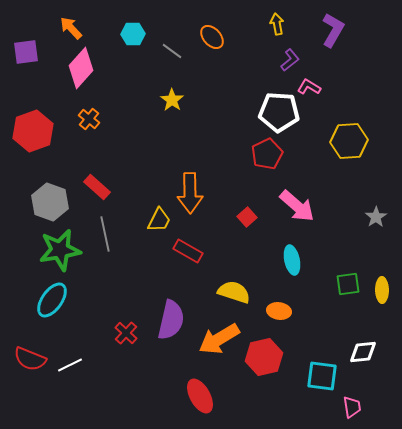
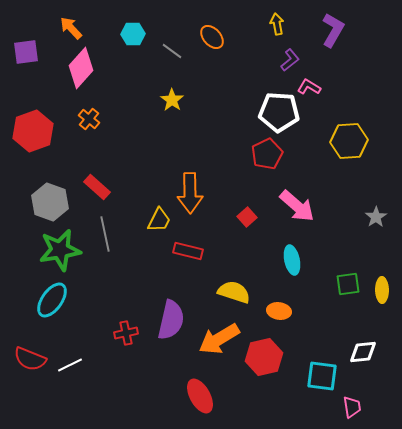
red rectangle at (188, 251): rotated 16 degrees counterclockwise
red cross at (126, 333): rotated 35 degrees clockwise
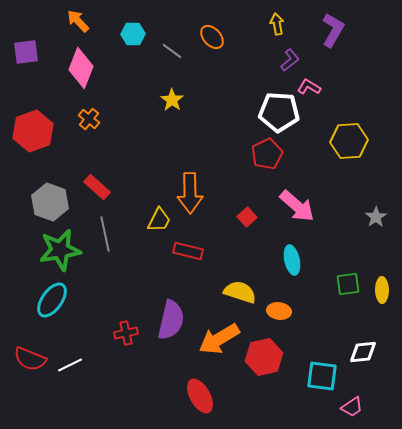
orange arrow at (71, 28): moved 7 px right, 7 px up
pink diamond at (81, 68): rotated 21 degrees counterclockwise
yellow semicircle at (234, 292): moved 6 px right
pink trapezoid at (352, 407): rotated 65 degrees clockwise
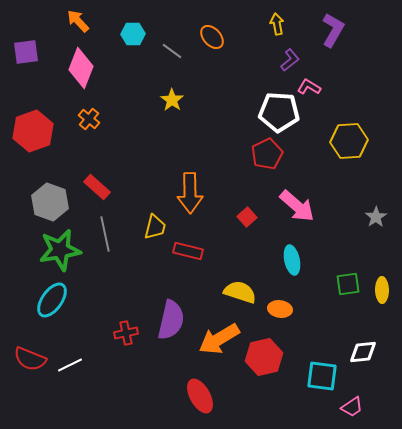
yellow trapezoid at (159, 220): moved 4 px left, 7 px down; rotated 12 degrees counterclockwise
orange ellipse at (279, 311): moved 1 px right, 2 px up
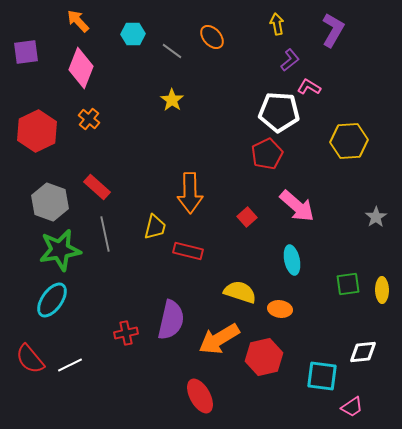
red hexagon at (33, 131): moved 4 px right; rotated 6 degrees counterclockwise
red semicircle at (30, 359): rotated 28 degrees clockwise
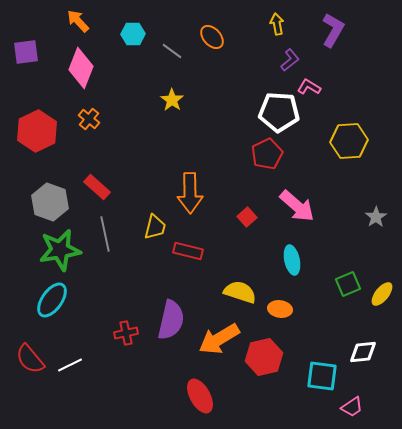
green square at (348, 284): rotated 15 degrees counterclockwise
yellow ellipse at (382, 290): moved 4 px down; rotated 40 degrees clockwise
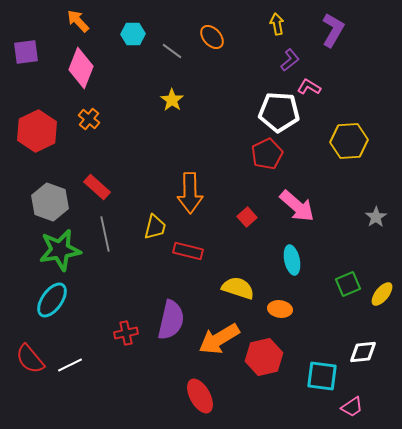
yellow semicircle at (240, 292): moved 2 px left, 4 px up
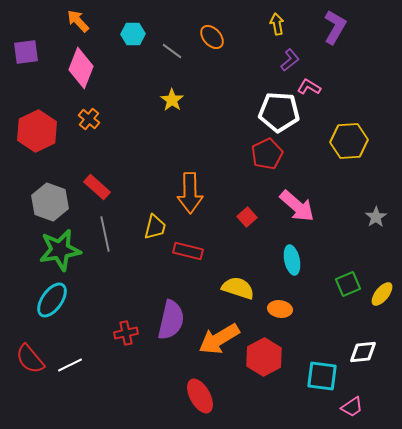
purple L-shape at (333, 30): moved 2 px right, 3 px up
red hexagon at (264, 357): rotated 15 degrees counterclockwise
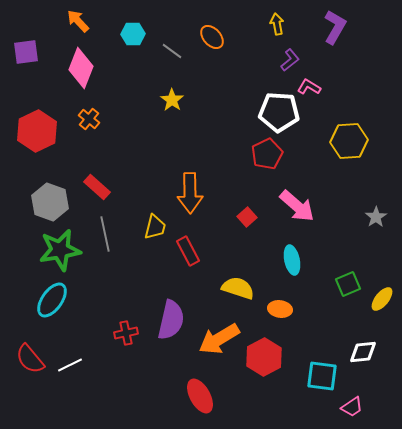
red rectangle at (188, 251): rotated 48 degrees clockwise
yellow ellipse at (382, 294): moved 5 px down
